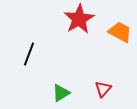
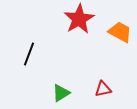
red triangle: rotated 36 degrees clockwise
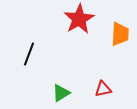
orange trapezoid: moved 2 px down; rotated 65 degrees clockwise
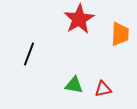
green triangle: moved 13 px right, 8 px up; rotated 42 degrees clockwise
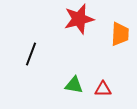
red star: rotated 16 degrees clockwise
black line: moved 2 px right
red triangle: rotated 12 degrees clockwise
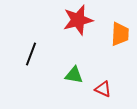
red star: moved 1 px left, 1 px down
green triangle: moved 10 px up
red triangle: rotated 24 degrees clockwise
